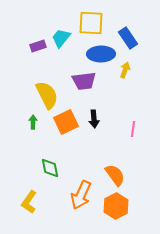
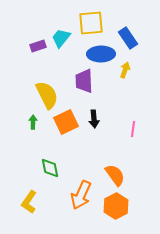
yellow square: rotated 8 degrees counterclockwise
purple trapezoid: rotated 95 degrees clockwise
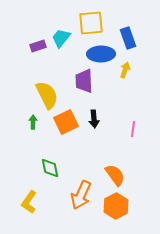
blue rectangle: rotated 15 degrees clockwise
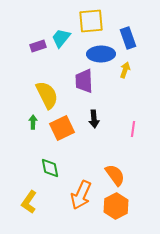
yellow square: moved 2 px up
orange square: moved 4 px left, 6 px down
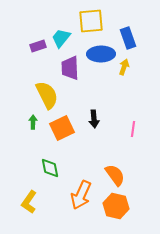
yellow arrow: moved 1 px left, 3 px up
purple trapezoid: moved 14 px left, 13 px up
orange hexagon: rotated 20 degrees counterclockwise
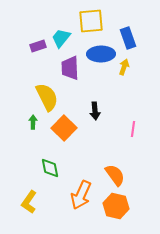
yellow semicircle: moved 2 px down
black arrow: moved 1 px right, 8 px up
orange square: moved 2 px right; rotated 20 degrees counterclockwise
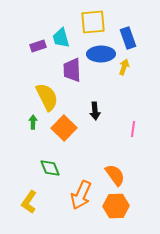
yellow square: moved 2 px right, 1 px down
cyan trapezoid: rotated 55 degrees counterclockwise
purple trapezoid: moved 2 px right, 2 px down
green diamond: rotated 10 degrees counterclockwise
orange hexagon: rotated 15 degrees counterclockwise
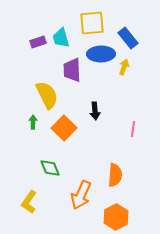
yellow square: moved 1 px left, 1 px down
blue rectangle: rotated 20 degrees counterclockwise
purple rectangle: moved 4 px up
yellow semicircle: moved 2 px up
orange semicircle: rotated 40 degrees clockwise
orange hexagon: moved 11 px down; rotated 25 degrees counterclockwise
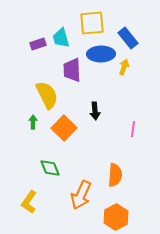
purple rectangle: moved 2 px down
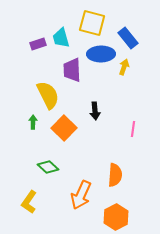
yellow square: rotated 20 degrees clockwise
yellow semicircle: moved 1 px right
green diamond: moved 2 px left, 1 px up; rotated 25 degrees counterclockwise
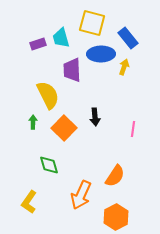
black arrow: moved 6 px down
green diamond: moved 1 px right, 2 px up; rotated 30 degrees clockwise
orange semicircle: moved 1 px down; rotated 30 degrees clockwise
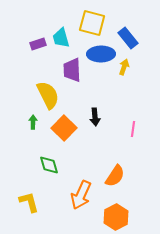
yellow L-shape: rotated 130 degrees clockwise
